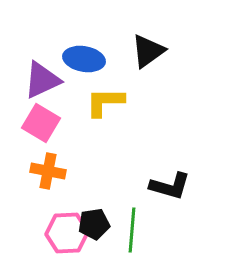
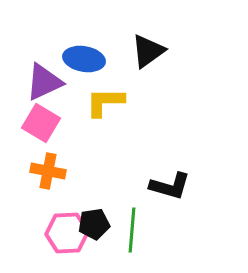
purple triangle: moved 2 px right, 2 px down
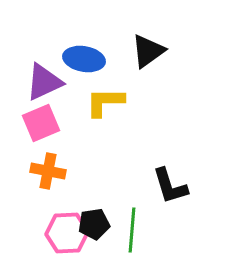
pink square: rotated 36 degrees clockwise
black L-shape: rotated 57 degrees clockwise
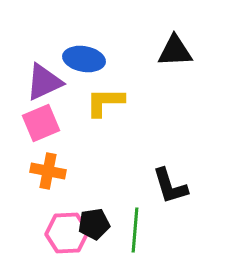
black triangle: moved 27 px right; rotated 33 degrees clockwise
green line: moved 3 px right
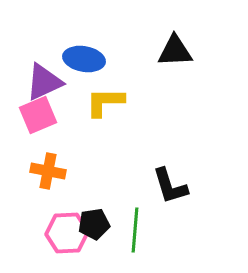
pink square: moved 3 px left, 8 px up
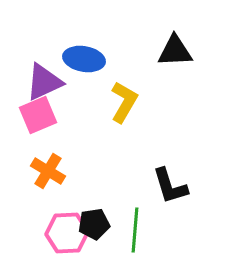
yellow L-shape: moved 19 px right; rotated 120 degrees clockwise
orange cross: rotated 20 degrees clockwise
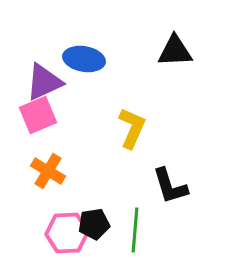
yellow L-shape: moved 8 px right, 26 px down; rotated 6 degrees counterclockwise
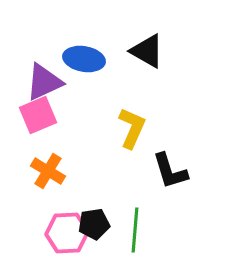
black triangle: moved 28 px left; rotated 33 degrees clockwise
black L-shape: moved 15 px up
